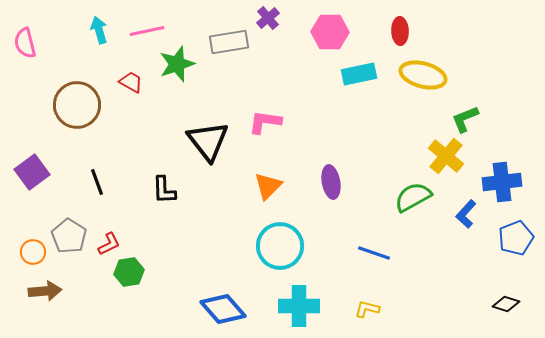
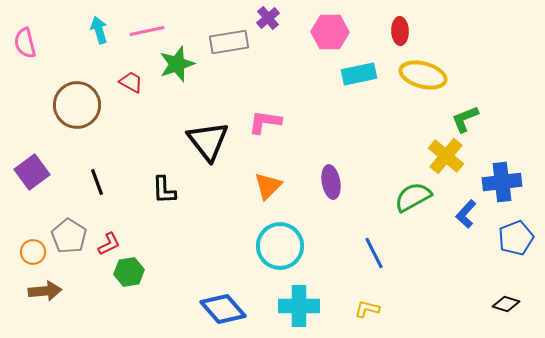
blue line: rotated 44 degrees clockwise
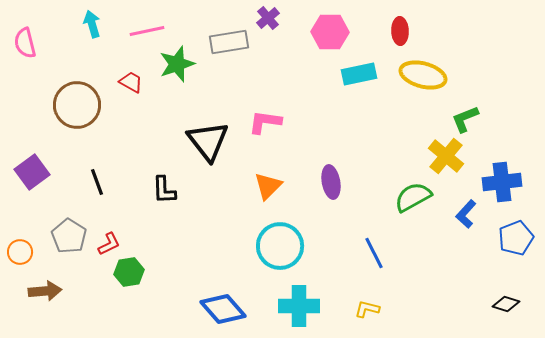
cyan arrow: moved 7 px left, 6 px up
orange circle: moved 13 px left
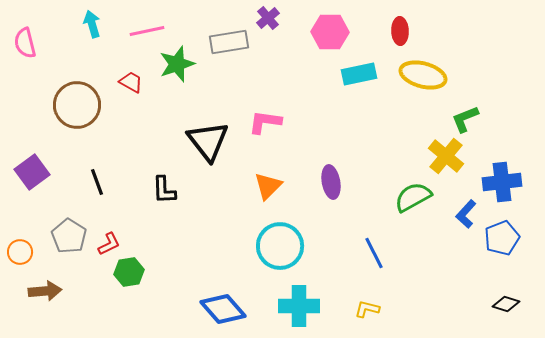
blue pentagon: moved 14 px left
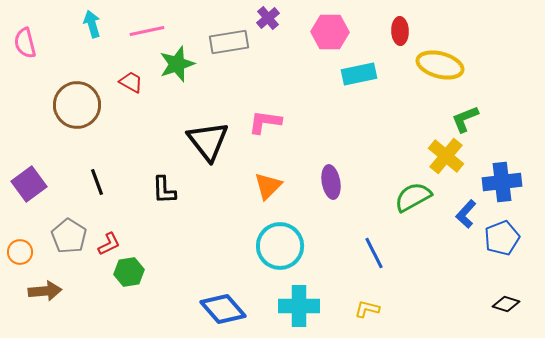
yellow ellipse: moved 17 px right, 10 px up
purple square: moved 3 px left, 12 px down
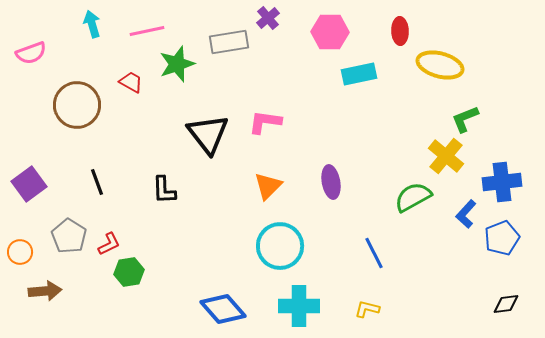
pink semicircle: moved 6 px right, 10 px down; rotated 96 degrees counterclockwise
black triangle: moved 7 px up
black diamond: rotated 24 degrees counterclockwise
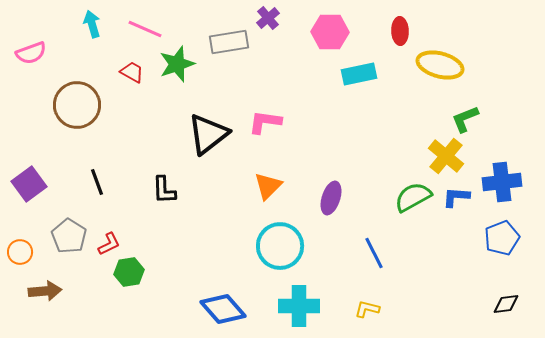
pink line: moved 2 px left, 2 px up; rotated 36 degrees clockwise
red trapezoid: moved 1 px right, 10 px up
black triangle: rotated 30 degrees clockwise
purple ellipse: moved 16 px down; rotated 28 degrees clockwise
blue L-shape: moved 10 px left, 17 px up; rotated 52 degrees clockwise
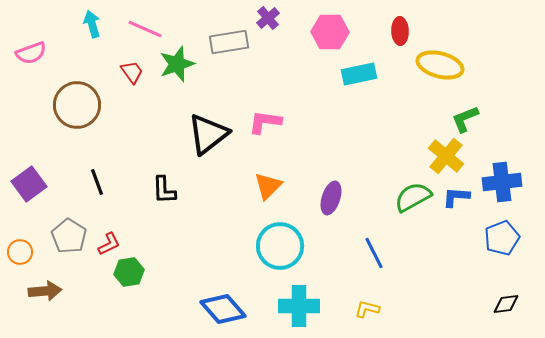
red trapezoid: rotated 25 degrees clockwise
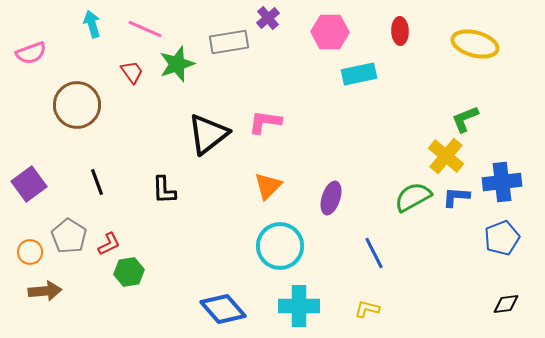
yellow ellipse: moved 35 px right, 21 px up
orange circle: moved 10 px right
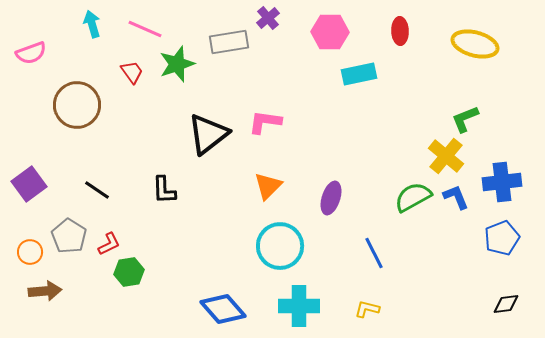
black line: moved 8 px down; rotated 36 degrees counterclockwise
blue L-shape: rotated 64 degrees clockwise
